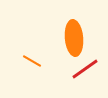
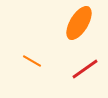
orange ellipse: moved 5 px right, 15 px up; rotated 36 degrees clockwise
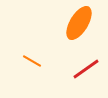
red line: moved 1 px right
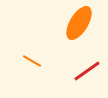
red line: moved 1 px right, 2 px down
